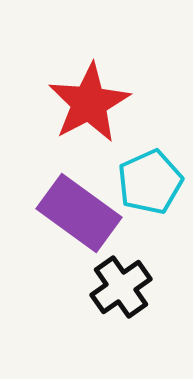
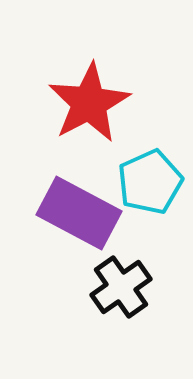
purple rectangle: rotated 8 degrees counterclockwise
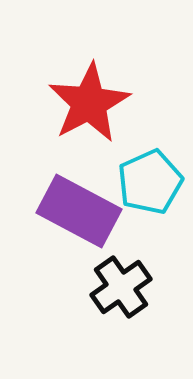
purple rectangle: moved 2 px up
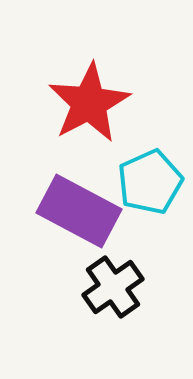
black cross: moved 8 px left
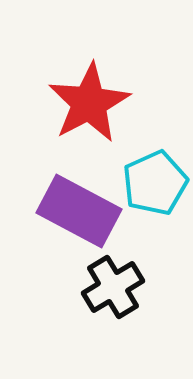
cyan pentagon: moved 5 px right, 1 px down
black cross: rotated 4 degrees clockwise
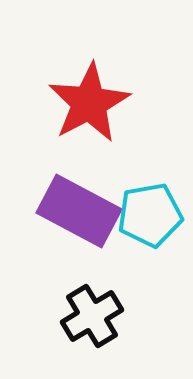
cyan pentagon: moved 5 px left, 32 px down; rotated 14 degrees clockwise
black cross: moved 21 px left, 29 px down
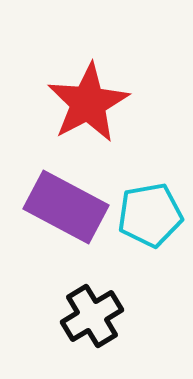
red star: moved 1 px left
purple rectangle: moved 13 px left, 4 px up
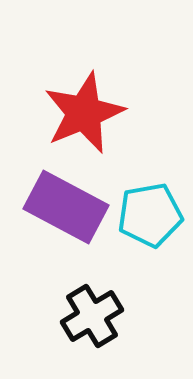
red star: moved 4 px left, 10 px down; rotated 6 degrees clockwise
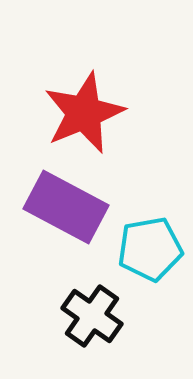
cyan pentagon: moved 34 px down
black cross: rotated 24 degrees counterclockwise
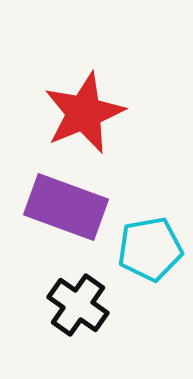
purple rectangle: rotated 8 degrees counterclockwise
black cross: moved 14 px left, 11 px up
